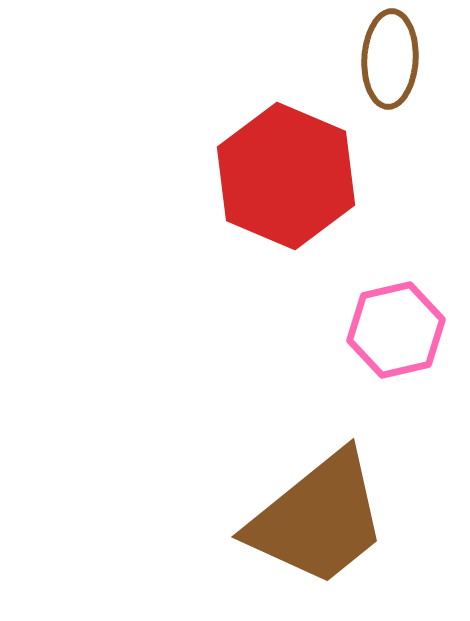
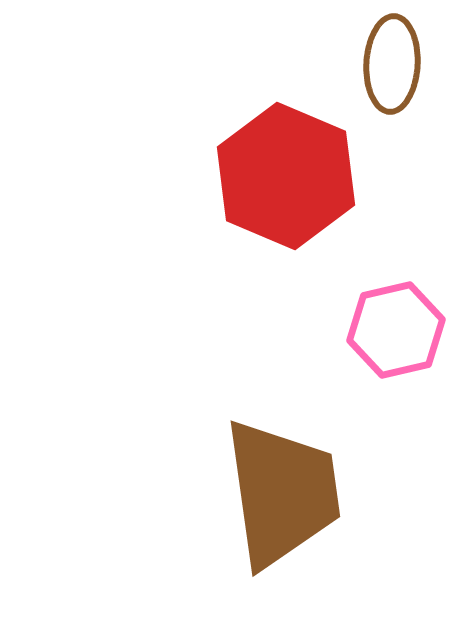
brown ellipse: moved 2 px right, 5 px down
brown trapezoid: moved 36 px left, 26 px up; rotated 59 degrees counterclockwise
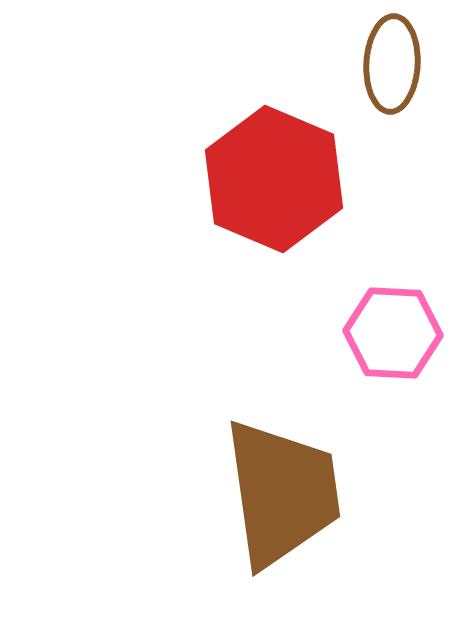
red hexagon: moved 12 px left, 3 px down
pink hexagon: moved 3 px left, 3 px down; rotated 16 degrees clockwise
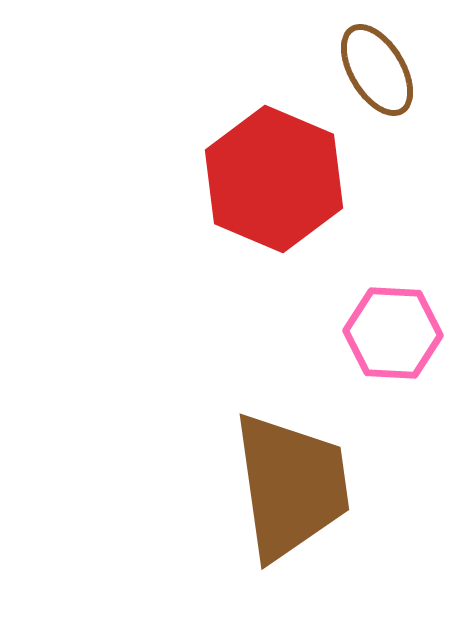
brown ellipse: moved 15 px left, 6 px down; rotated 34 degrees counterclockwise
brown trapezoid: moved 9 px right, 7 px up
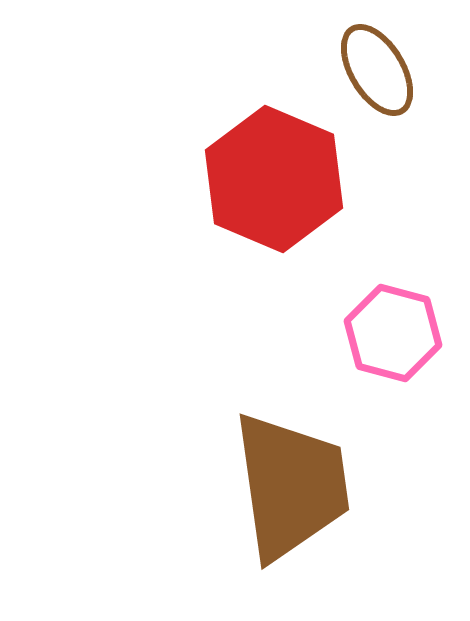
pink hexagon: rotated 12 degrees clockwise
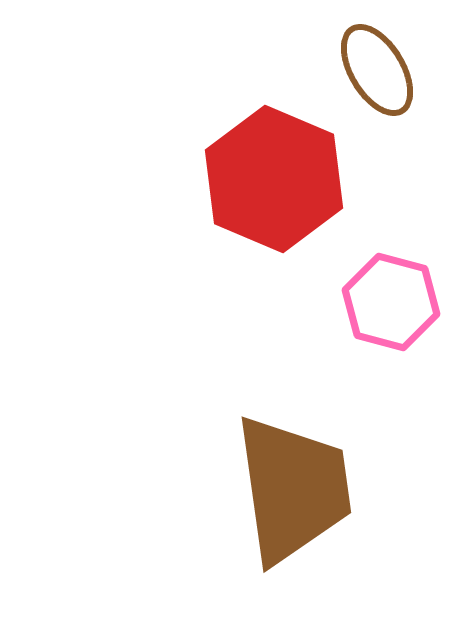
pink hexagon: moved 2 px left, 31 px up
brown trapezoid: moved 2 px right, 3 px down
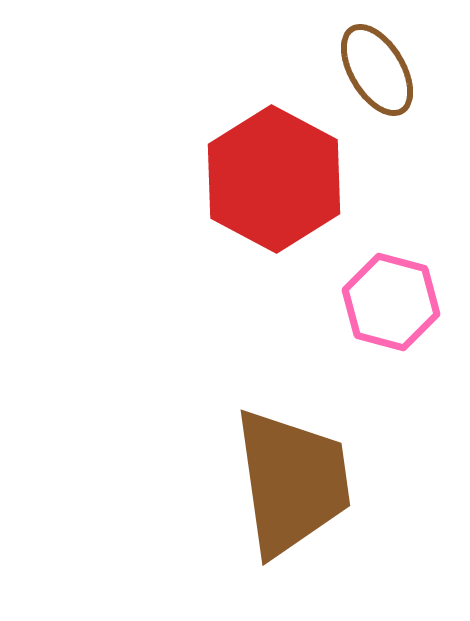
red hexagon: rotated 5 degrees clockwise
brown trapezoid: moved 1 px left, 7 px up
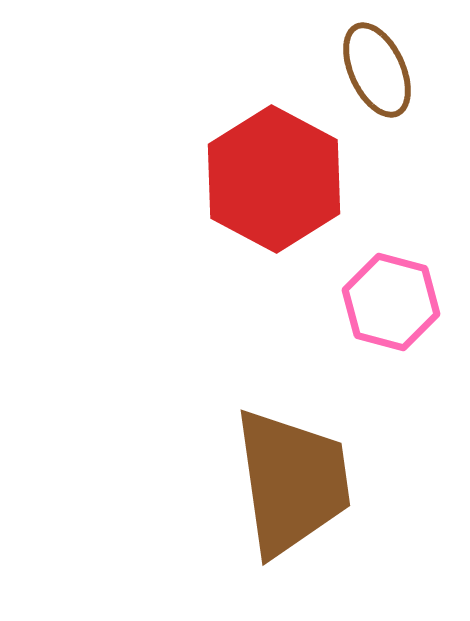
brown ellipse: rotated 6 degrees clockwise
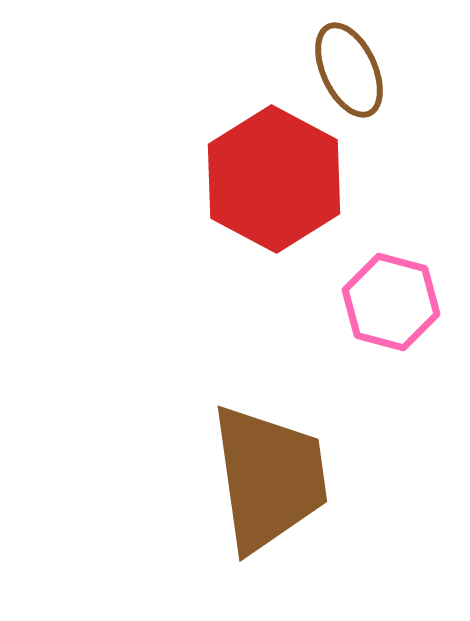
brown ellipse: moved 28 px left
brown trapezoid: moved 23 px left, 4 px up
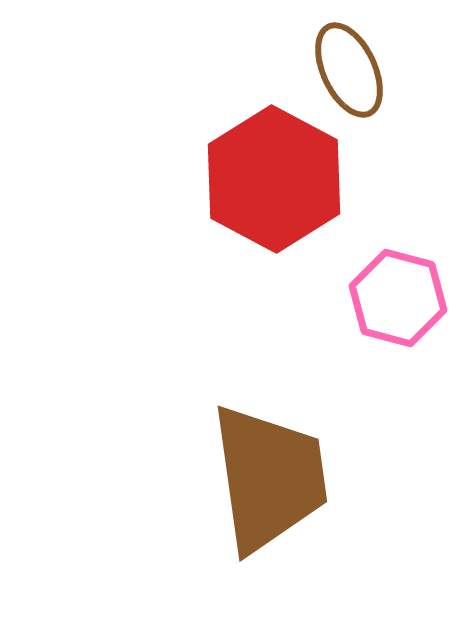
pink hexagon: moved 7 px right, 4 px up
